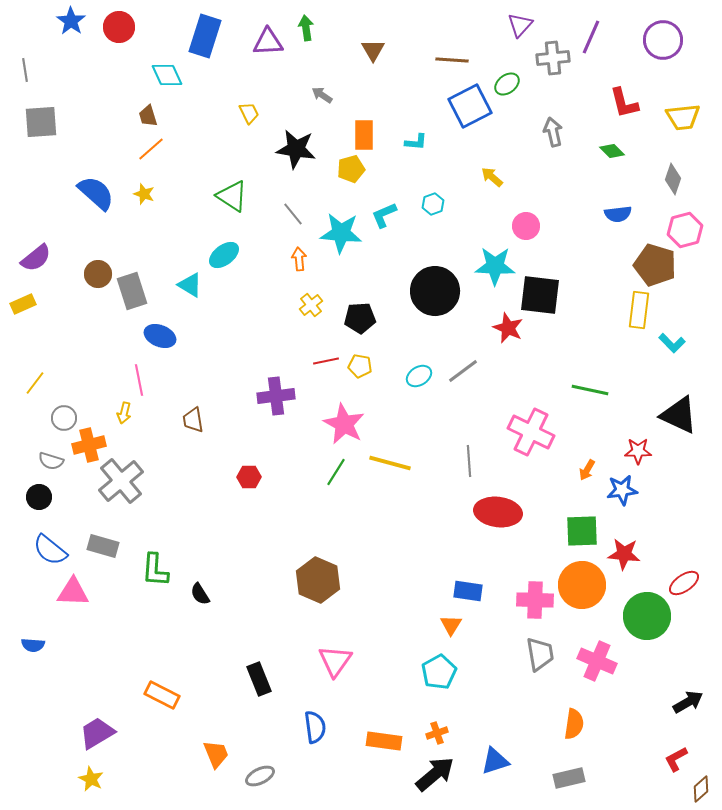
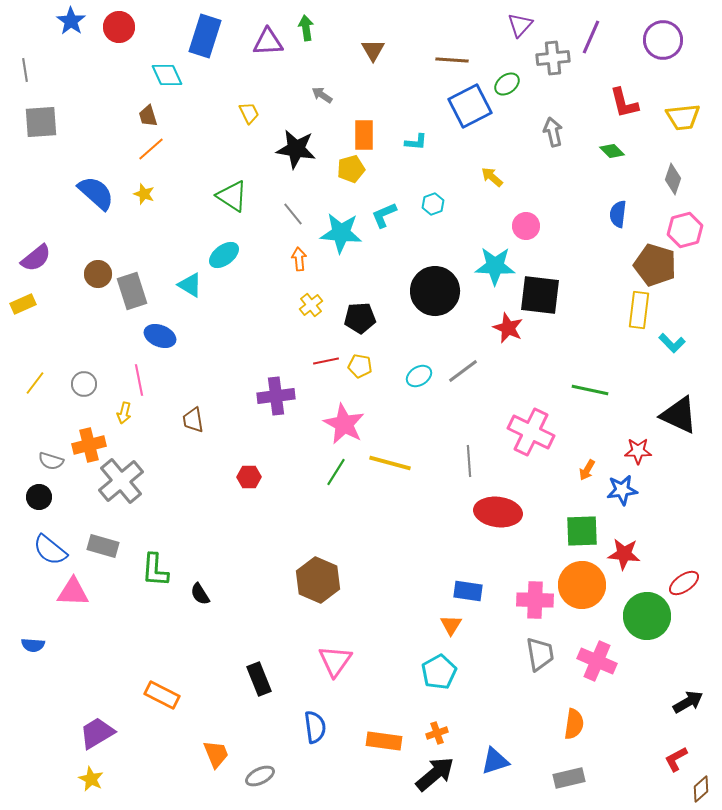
blue semicircle at (618, 214): rotated 104 degrees clockwise
gray circle at (64, 418): moved 20 px right, 34 px up
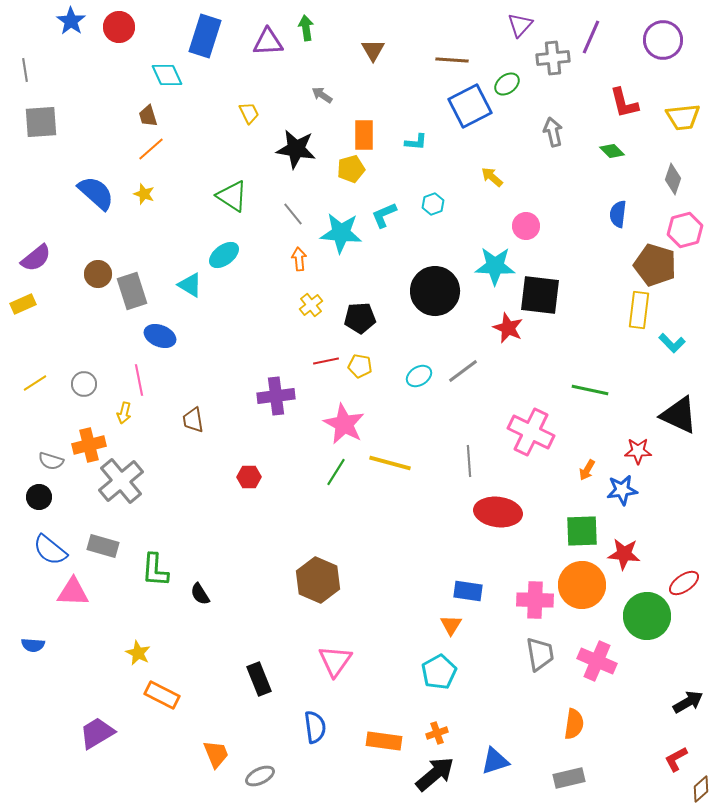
yellow line at (35, 383): rotated 20 degrees clockwise
yellow star at (91, 779): moved 47 px right, 126 px up
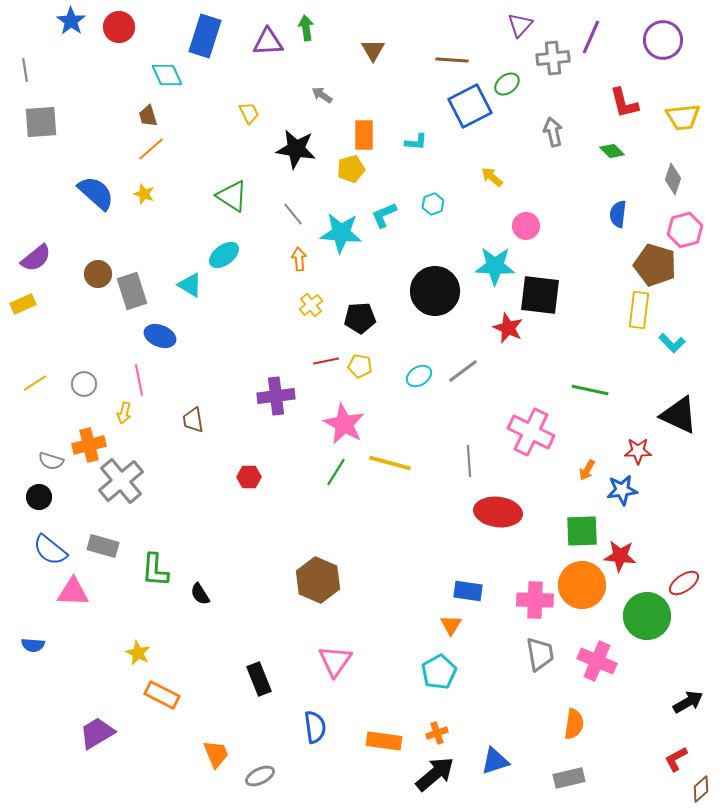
red star at (624, 554): moved 4 px left, 2 px down
